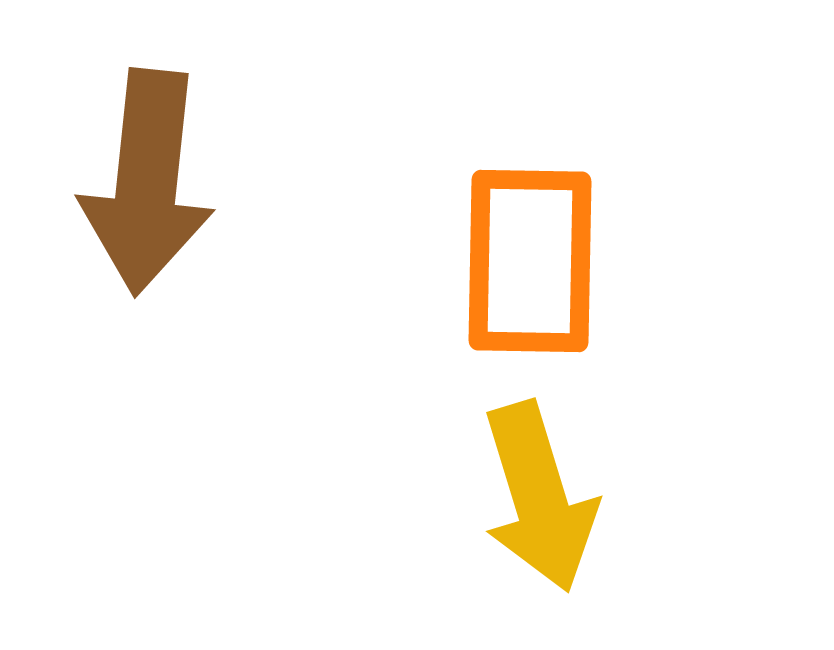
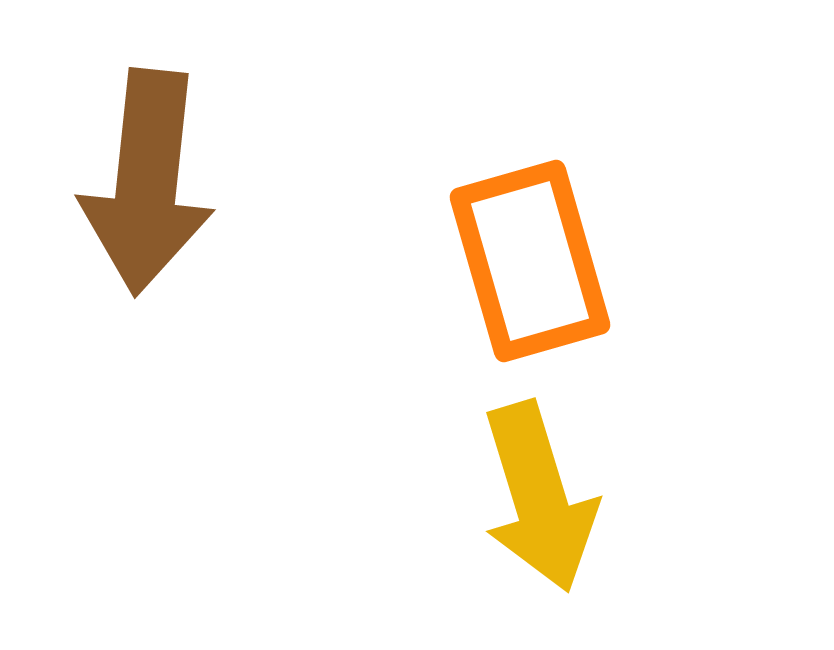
orange rectangle: rotated 17 degrees counterclockwise
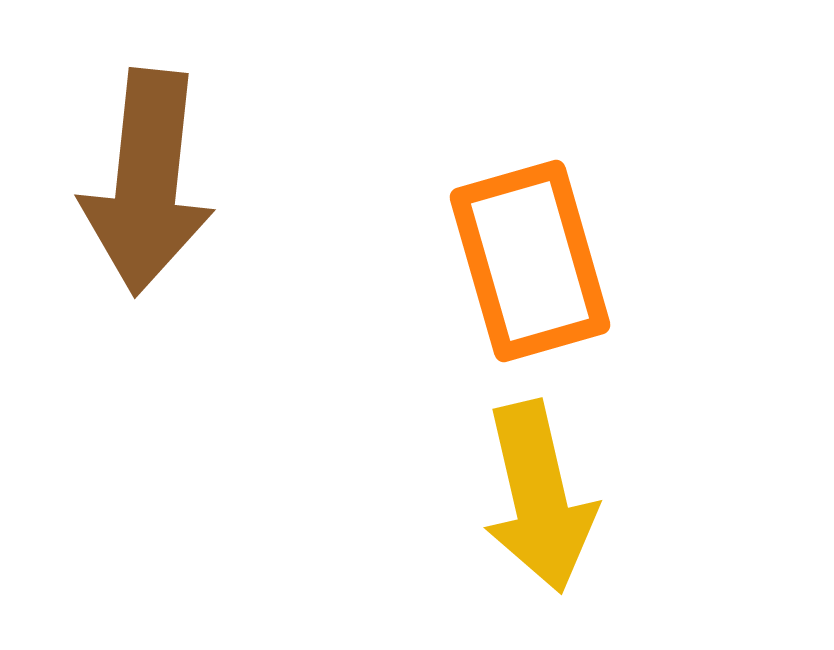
yellow arrow: rotated 4 degrees clockwise
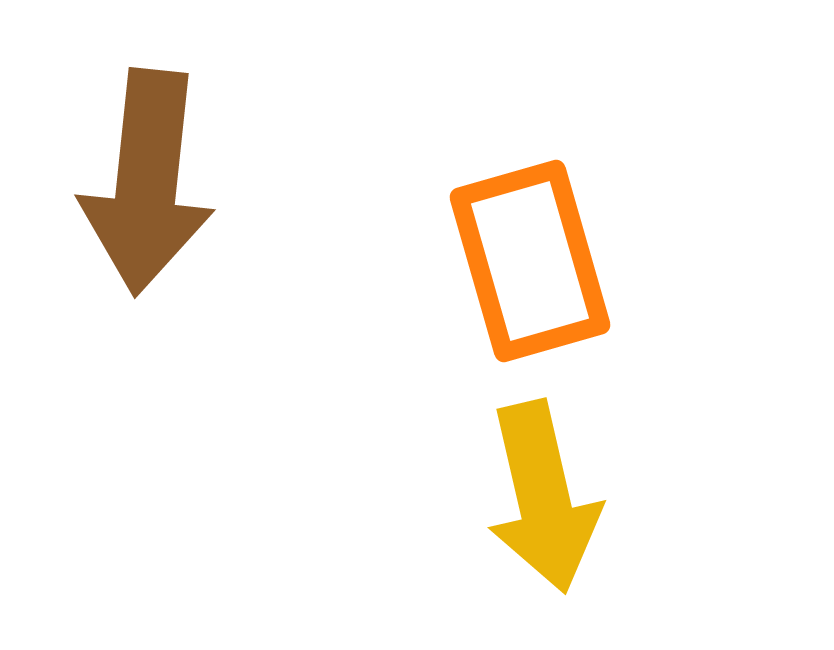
yellow arrow: moved 4 px right
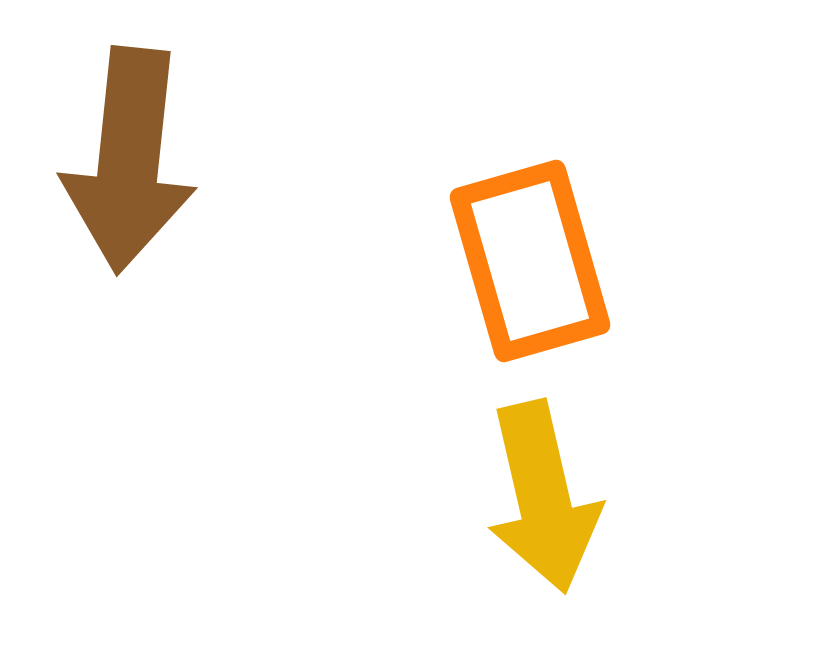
brown arrow: moved 18 px left, 22 px up
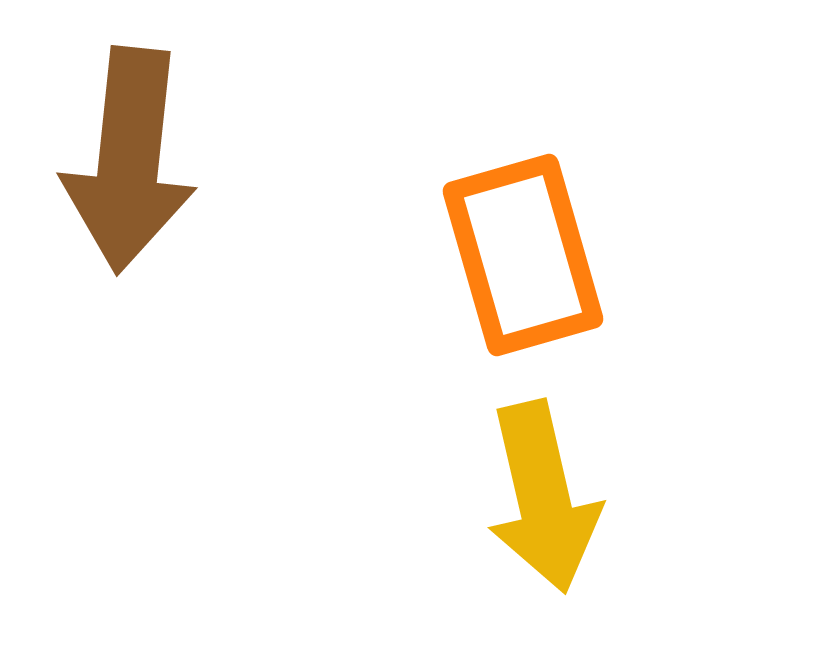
orange rectangle: moved 7 px left, 6 px up
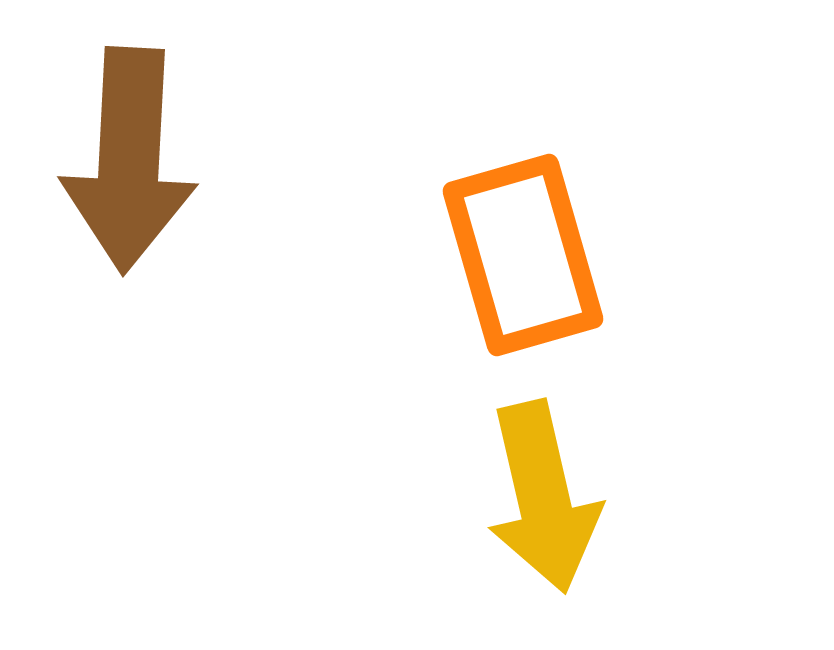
brown arrow: rotated 3 degrees counterclockwise
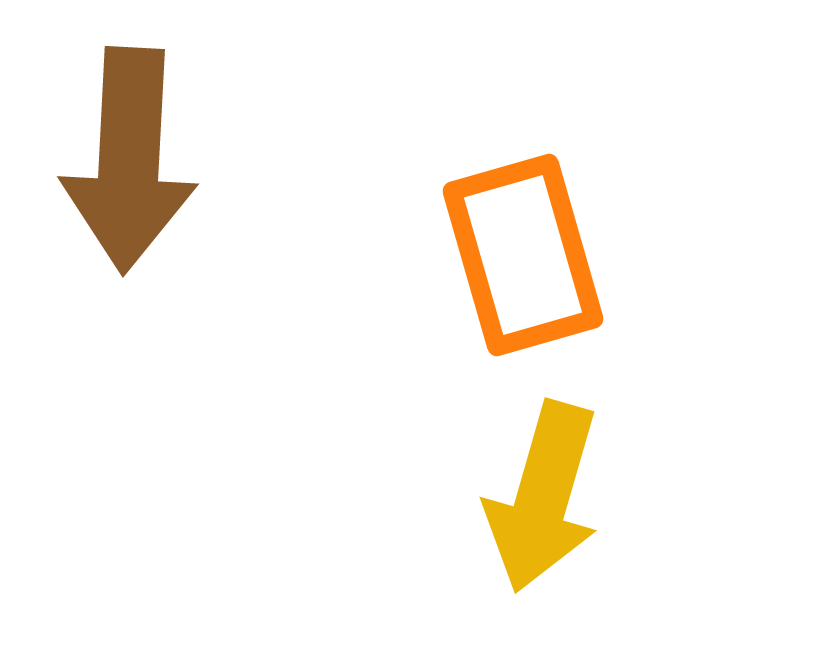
yellow arrow: rotated 29 degrees clockwise
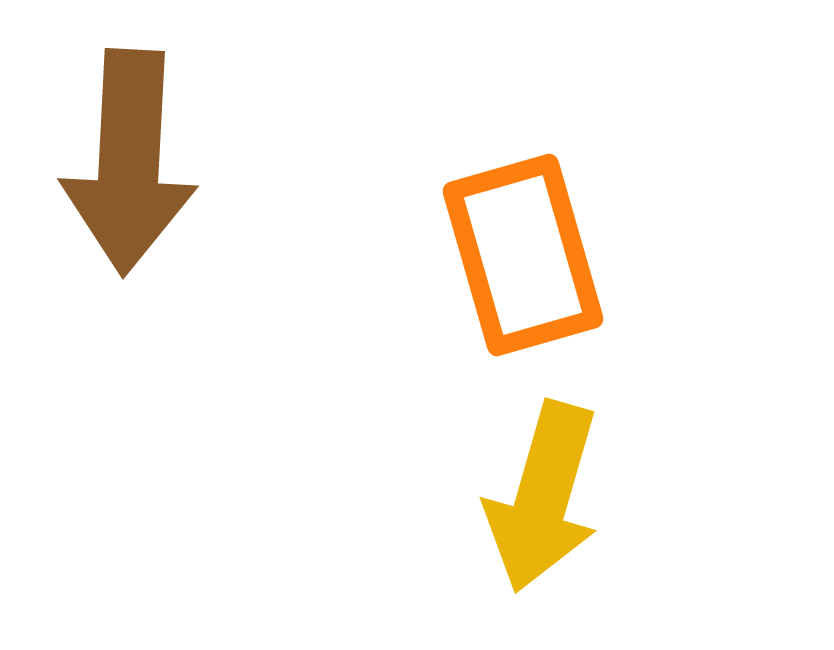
brown arrow: moved 2 px down
